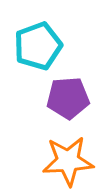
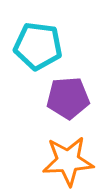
cyan pentagon: rotated 27 degrees clockwise
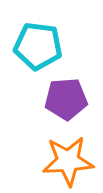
purple pentagon: moved 2 px left, 1 px down
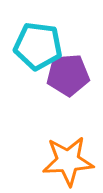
purple pentagon: moved 2 px right, 24 px up
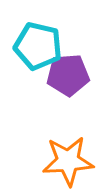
cyan pentagon: rotated 6 degrees clockwise
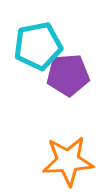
cyan pentagon: rotated 24 degrees counterclockwise
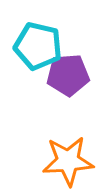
cyan pentagon: rotated 24 degrees clockwise
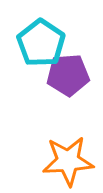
cyan pentagon: moved 3 px right, 3 px up; rotated 21 degrees clockwise
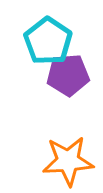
cyan pentagon: moved 7 px right, 2 px up
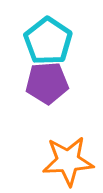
purple pentagon: moved 21 px left, 8 px down
